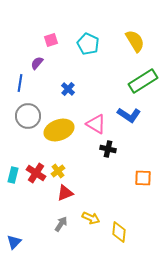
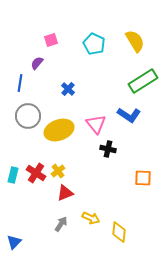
cyan pentagon: moved 6 px right
pink triangle: rotated 20 degrees clockwise
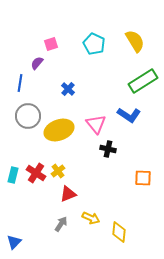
pink square: moved 4 px down
red triangle: moved 3 px right, 1 px down
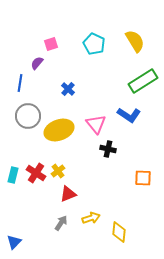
yellow arrow: rotated 42 degrees counterclockwise
gray arrow: moved 1 px up
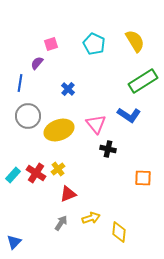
yellow cross: moved 2 px up
cyan rectangle: rotated 28 degrees clockwise
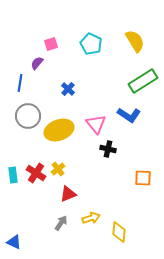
cyan pentagon: moved 3 px left
cyan rectangle: rotated 49 degrees counterclockwise
blue triangle: rotated 49 degrees counterclockwise
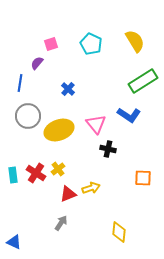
yellow arrow: moved 30 px up
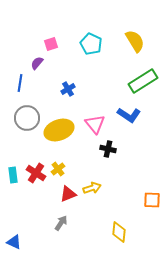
blue cross: rotated 16 degrees clockwise
gray circle: moved 1 px left, 2 px down
pink triangle: moved 1 px left
orange square: moved 9 px right, 22 px down
yellow arrow: moved 1 px right
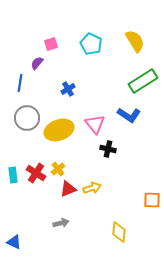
red triangle: moved 5 px up
gray arrow: rotated 42 degrees clockwise
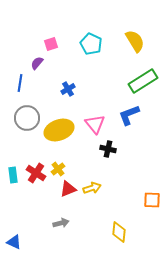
blue L-shape: rotated 125 degrees clockwise
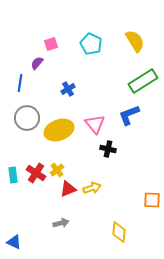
yellow cross: moved 1 px left, 1 px down
